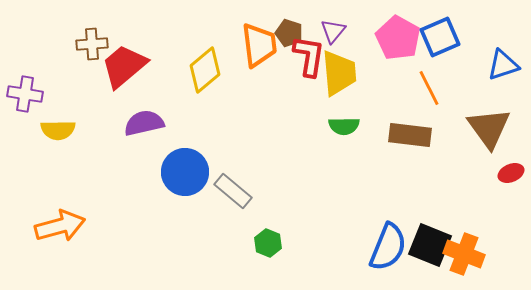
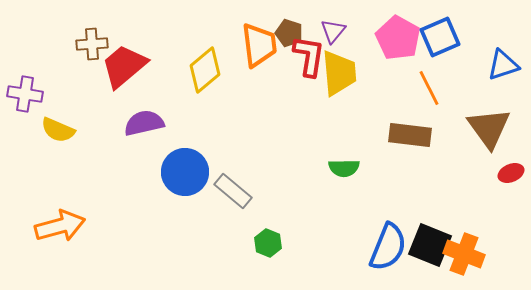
green semicircle: moved 42 px down
yellow semicircle: rotated 24 degrees clockwise
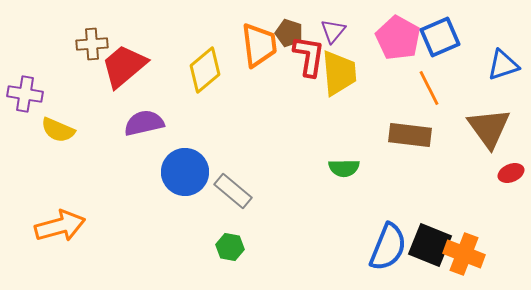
green hexagon: moved 38 px left, 4 px down; rotated 12 degrees counterclockwise
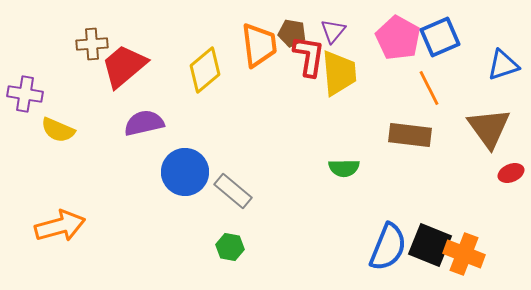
brown pentagon: moved 3 px right; rotated 8 degrees counterclockwise
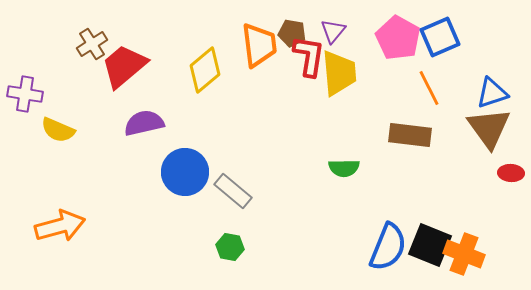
brown cross: rotated 28 degrees counterclockwise
blue triangle: moved 11 px left, 28 px down
red ellipse: rotated 25 degrees clockwise
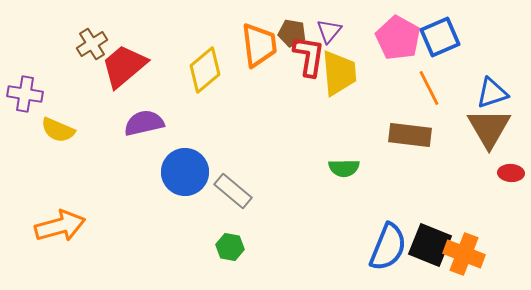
purple triangle: moved 4 px left
brown triangle: rotated 6 degrees clockwise
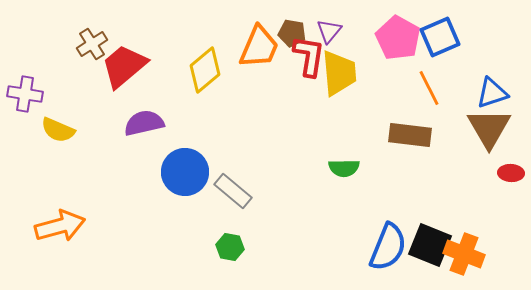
orange trapezoid: moved 2 px down; rotated 30 degrees clockwise
